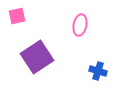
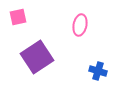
pink square: moved 1 px right, 1 px down
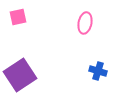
pink ellipse: moved 5 px right, 2 px up
purple square: moved 17 px left, 18 px down
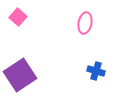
pink square: rotated 36 degrees counterclockwise
blue cross: moved 2 px left
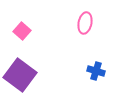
pink square: moved 4 px right, 14 px down
purple square: rotated 20 degrees counterclockwise
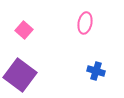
pink square: moved 2 px right, 1 px up
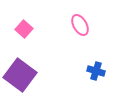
pink ellipse: moved 5 px left, 2 px down; rotated 40 degrees counterclockwise
pink square: moved 1 px up
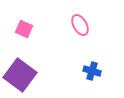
pink square: rotated 18 degrees counterclockwise
blue cross: moved 4 px left
